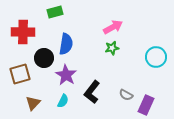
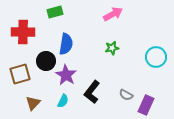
pink arrow: moved 13 px up
black circle: moved 2 px right, 3 px down
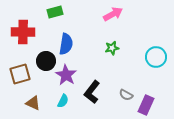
brown triangle: rotated 49 degrees counterclockwise
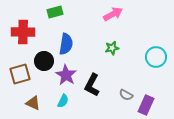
black circle: moved 2 px left
black L-shape: moved 7 px up; rotated 10 degrees counterclockwise
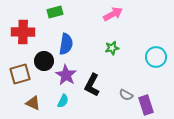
purple rectangle: rotated 42 degrees counterclockwise
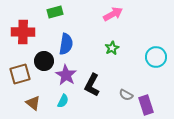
green star: rotated 16 degrees counterclockwise
brown triangle: rotated 14 degrees clockwise
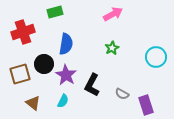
red cross: rotated 20 degrees counterclockwise
black circle: moved 3 px down
gray semicircle: moved 4 px left, 1 px up
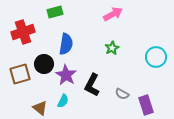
brown triangle: moved 7 px right, 5 px down
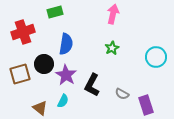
pink arrow: rotated 48 degrees counterclockwise
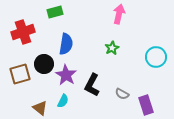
pink arrow: moved 6 px right
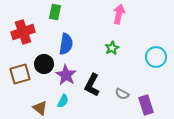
green rectangle: rotated 63 degrees counterclockwise
